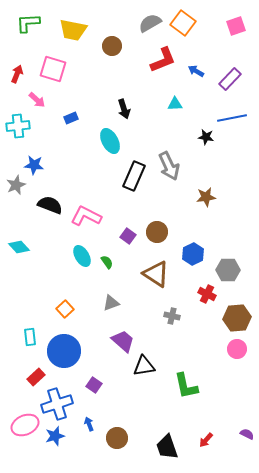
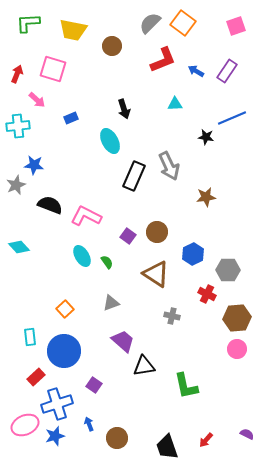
gray semicircle at (150, 23): rotated 15 degrees counterclockwise
purple rectangle at (230, 79): moved 3 px left, 8 px up; rotated 10 degrees counterclockwise
blue line at (232, 118): rotated 12 degrees counterclockwise
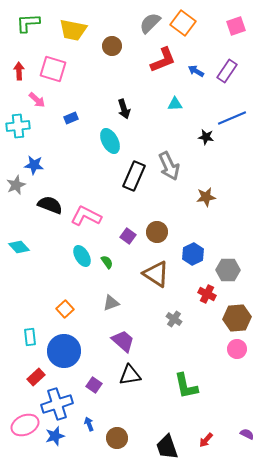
red arrow at (17, 74): moved 2 px right, 3 px up; rotated 24 degrees counterclockwise
gray cross at (172, 316): moved 2 px right, 3 px down; rotated 21 degrees clockwise
black triangle at (144, 366): moved 14 px left, 9 px down
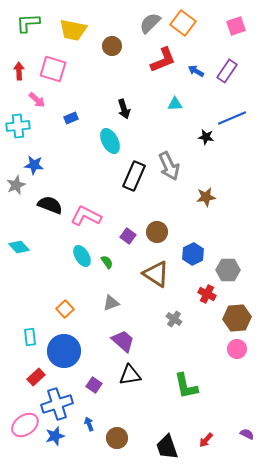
pink ellipse at (25, 425): rotated 12 degrees counterclockwise
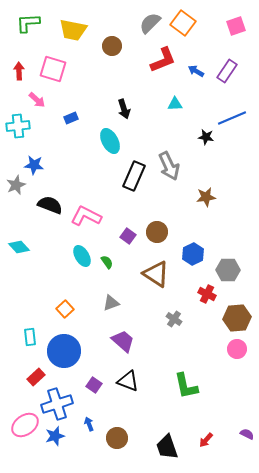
black triangle at (130, 375): moved 2 px left, 6 px down; rotated 30 degrees clockwise
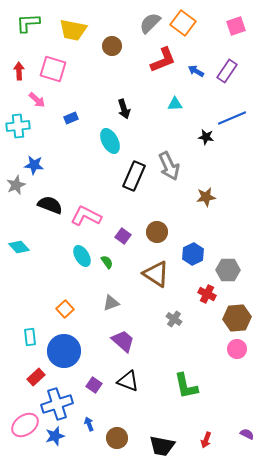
purple square at (128, 236): moved 5 px left
red arrow at (206, 440): rotated 21 degrees counterclockwise
black trapezoid at (167, 447): moved 5 px left, 1 px up; rotated 60 degrees counterclockwise
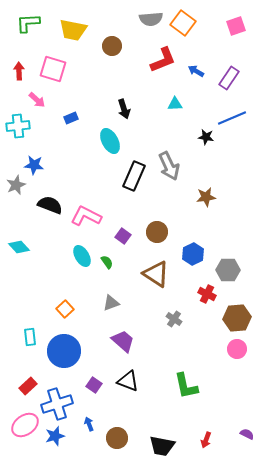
gray semicircle at (150, 23): moved 1 px right, 4 px up; rotated 140 degrees counterclockwise
purple rectangle at (227, 71): moved 2 px right, 7 px down
red rectangle at (36, 377): moved 8 px left, 9 px down
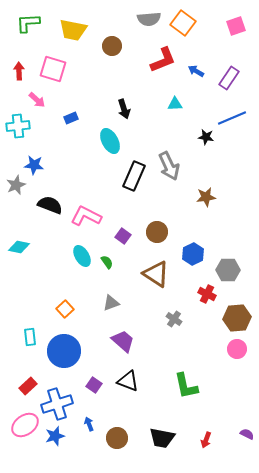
gray semicircle at (151, 19): moved 2 px left
cyan diamond at (19, 247): rotated 35 degrees counterclockwise
black trapezoid at (162, 446): moved 8 px up
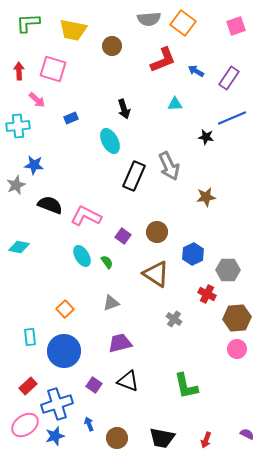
purple trapezoid at (123, 341): moved 3 px left, 2 px down; rotated 55 degrees counterclockwise
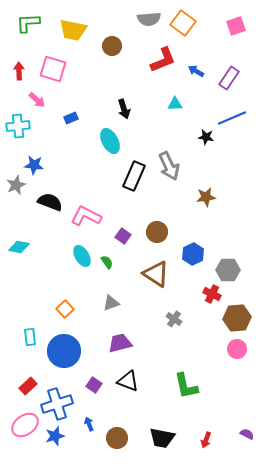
black semicircle at (50, 205): moved 3 px up
red cross at (207, 294): moved 5 px right
